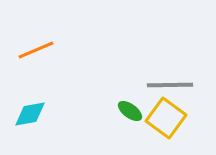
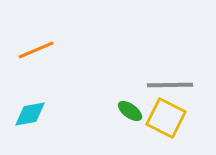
yellow square: rotated 9 degrees counterclockwise
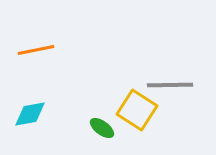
orange line: rotated 12 degrees clockwise
green ellipse: moved 28 px left, 17 px down
yellow square: moved 29 px left, 8 px up; rotated 6 degrees clockwise
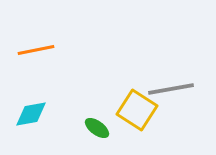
gray line: moved 1 px right, 4 px down; rotated 9 degrees counterclockwise
cyan diamond: moved 1 px right
green ellipse: moved 5 px left
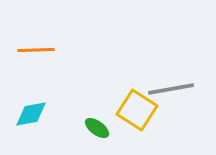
orange line: rotated 9 degrees clockwise
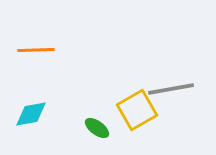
yellow square: rotated 27 degrees clockwise
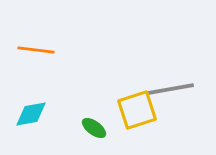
orange line: rotated 9 degrees clockwise
yellow square: rotated 12 degrees clockwise
green ellipse: moved 3 px left
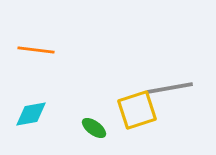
gray line: moved 1 px left, 1 px up
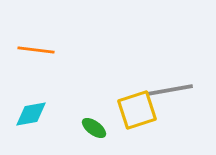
gray line: moved 2 px down
